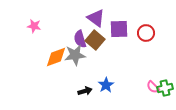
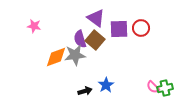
red circle: moved 5 px left, 5 px up
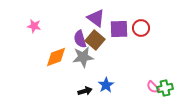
gray star: moved 8 px right, 2 px down
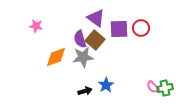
pink star: moved 2 px right
